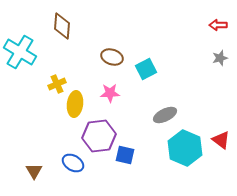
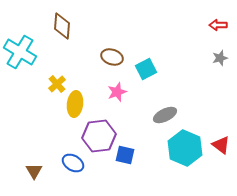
yellow cross: rotated 18 degrees counterclockwise
pink star: moved 7 px right, 1 px up; rotated 18 degrees counterclockwise
red triangle: moved 5 px down
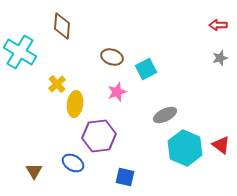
blue square: moved 22 px down
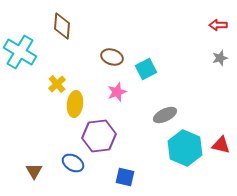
red triangle: rotated 24 degrees counterclockwise
